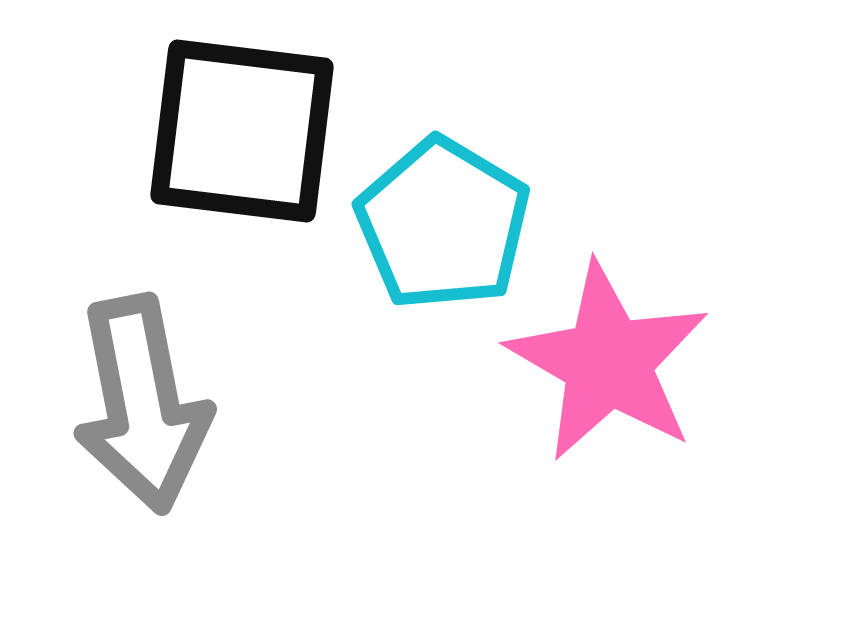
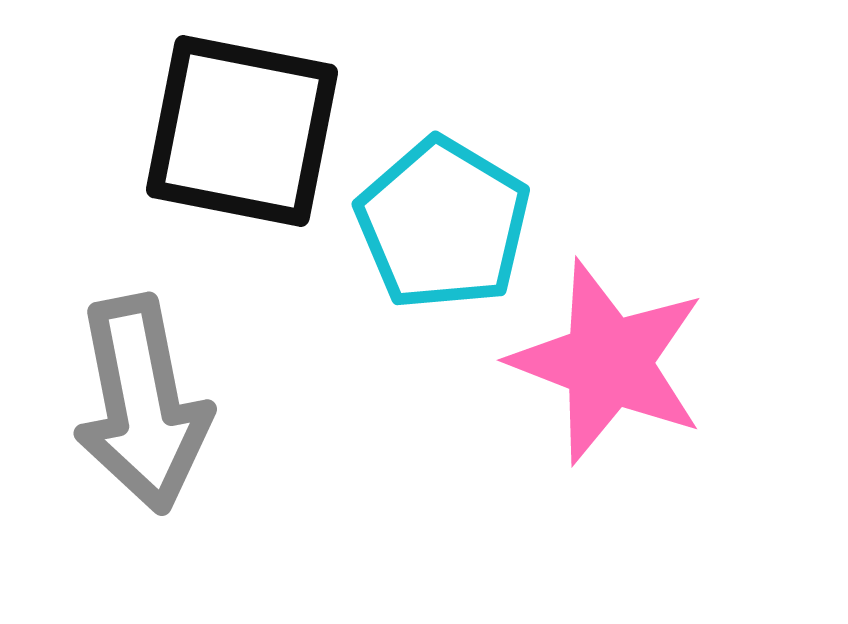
black square: rotated 4 degrees clockwise
pink star: rotated 9 degrees counterclockwise
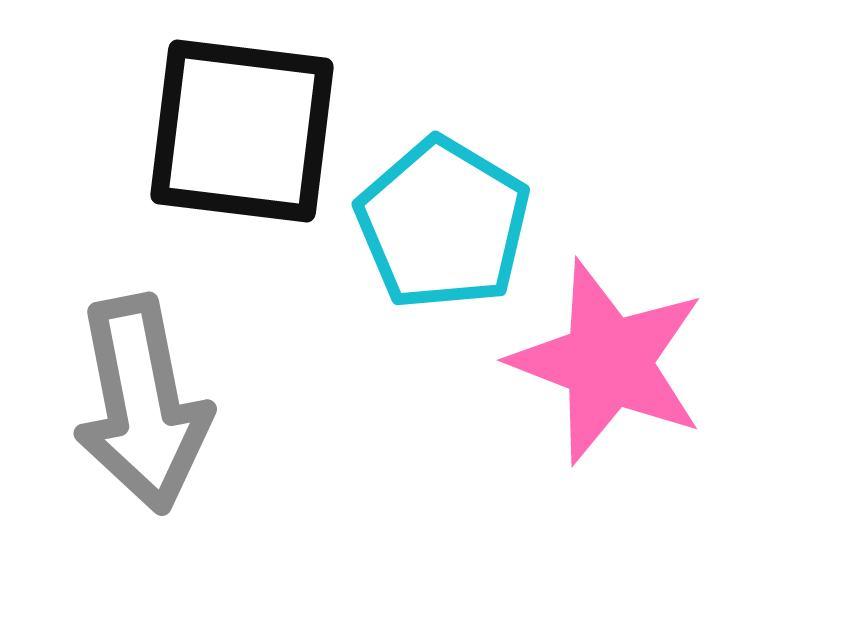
black square: rotated 4 degrees counterclockwise
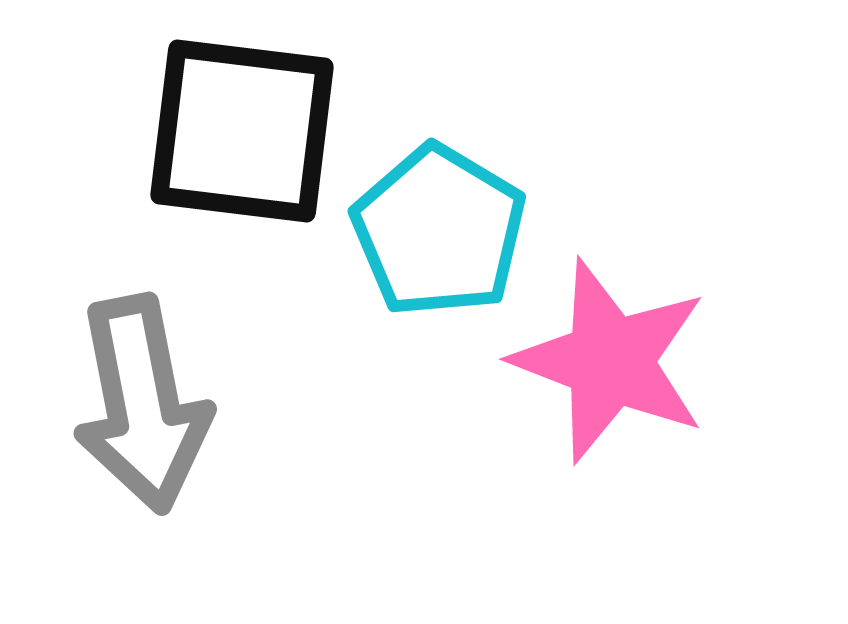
cyan pentagon: moved 4 px left, 7 px down
pink star: moved 2 px right, 1 px up
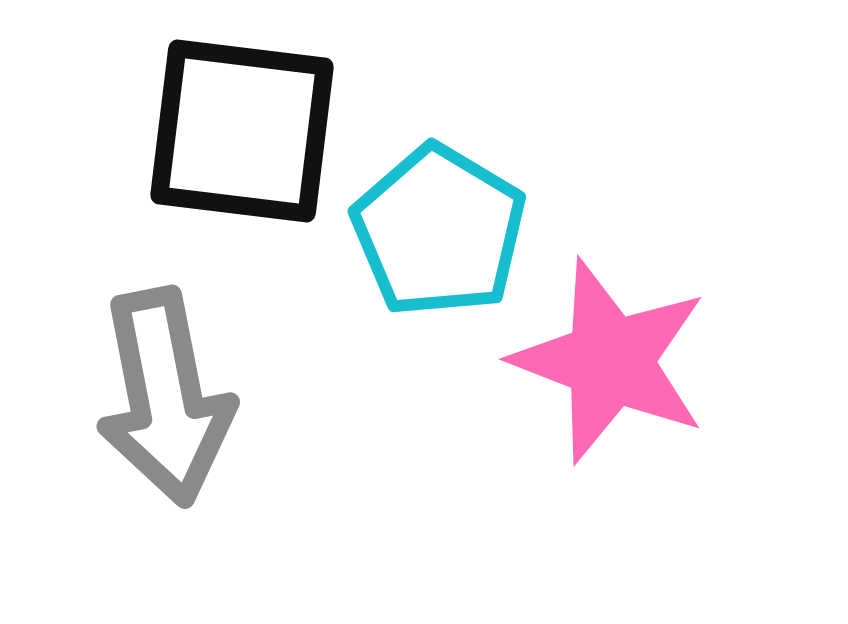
gray arrow: moved 23 px right, 7 px up
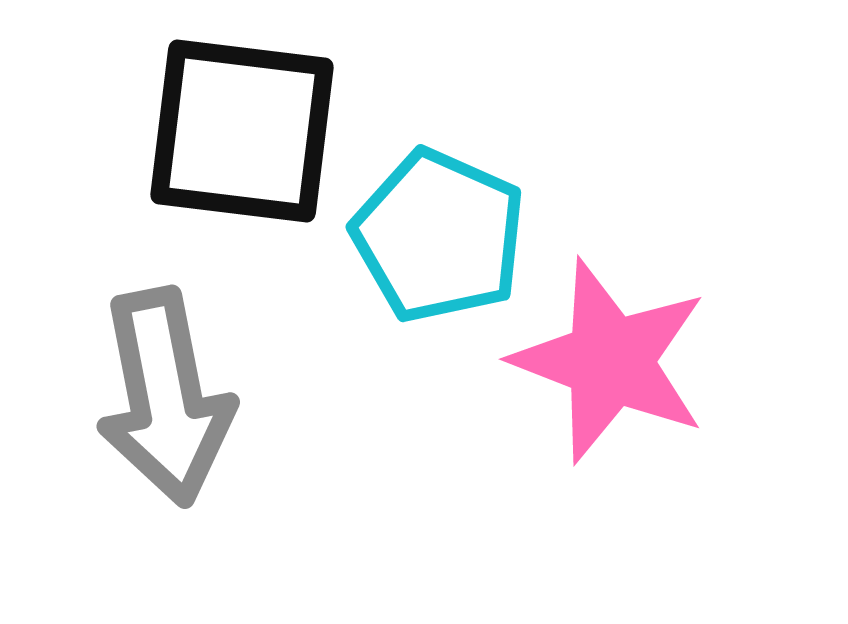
cyan pentagon: moved 5 px down; rotated 7 degrees counterclockwise
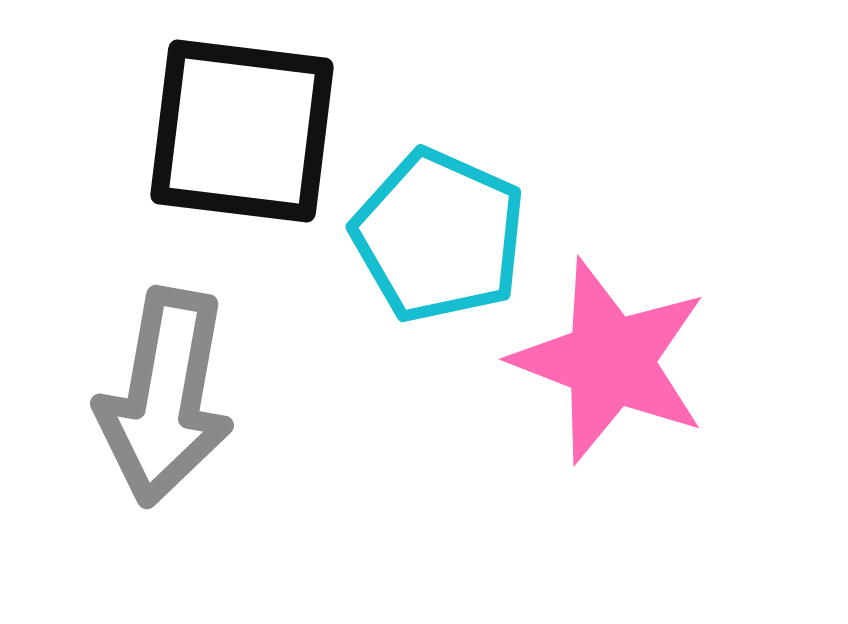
gray arrow: rotated 21 degrees clockwise
